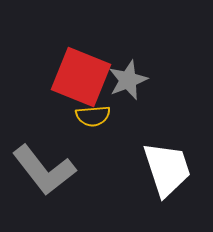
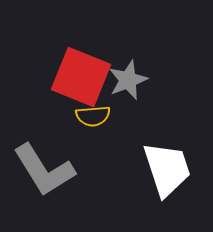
gray L-shape: rotated 6 degrees clockwise
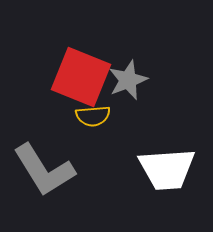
white trapezoid: rotated 104 degrees clockwise
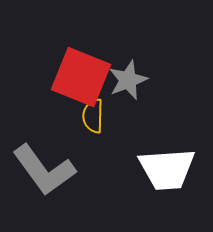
yellow semicircle: rotated 96 degrees clockwise
gray L-shape: rotated 4 degrees counterclockwise
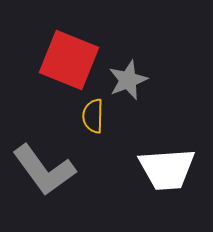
red square: moved 12 px left, 17 px up
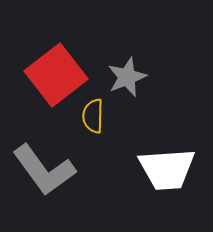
red square: moved 13 px left, 15 px down; rotated 30 degrees clockwise
gray star: moved 1 px left, 3 px up
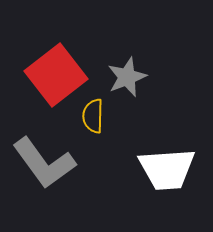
gray L-shape: moved 7 px up
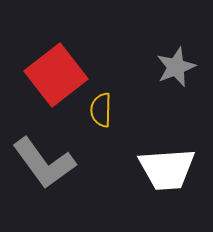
gray star: moved 49 px right, 10 px up
yellow semicircle: moved 8 px right, 6 px up
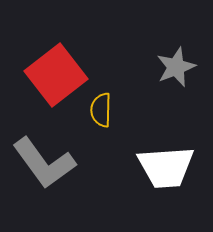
white trapezoid: moved 1 px left, 2 px up
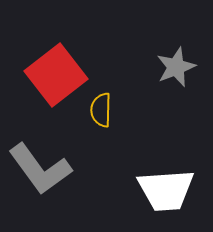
gray L-shape: moved 4 px left, 6 px down
white trapezoid: moved 23 px down
